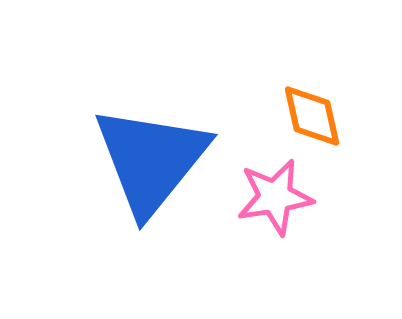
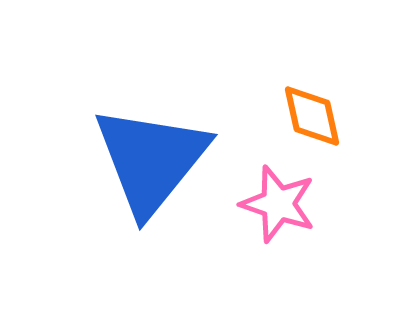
pink star: moved 3 px right, 7 px down; rotated 28 degrees clockwise
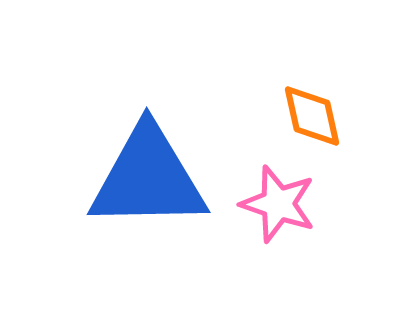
blue triangle: moved 3 px left, 18 px down; rotated 50 degrees clockwise
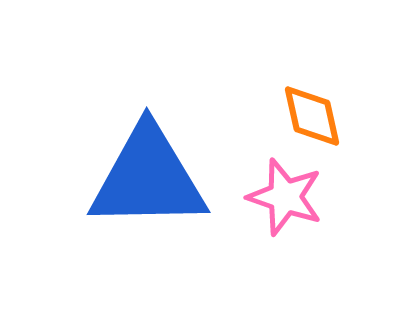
pink star: moved 7 px right, 7 px up
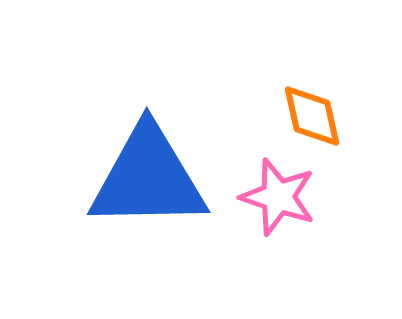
pink star: moved 7 px left
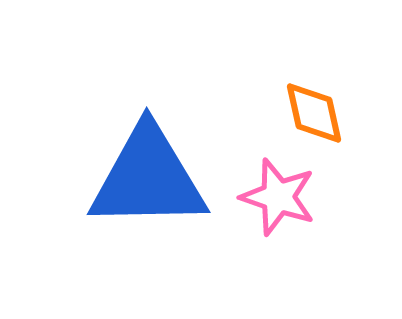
orange diamond: moved 2 px right, 3 px up
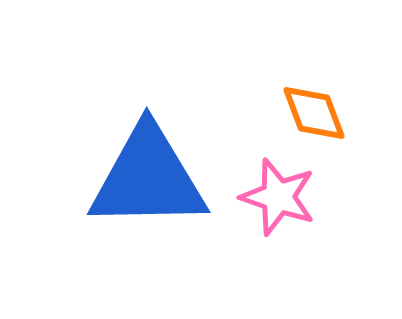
orange diamond: rotated 8 degrees counterclockwise
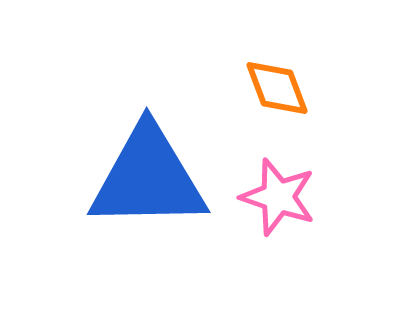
orange diamond: moved 37 px left, 25 px up
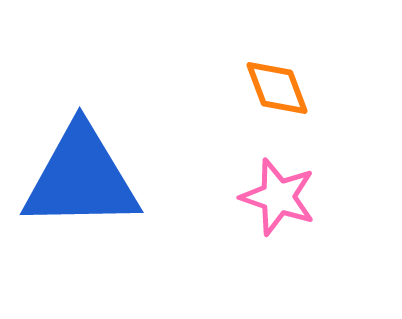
blue triangle: moved 67 px left
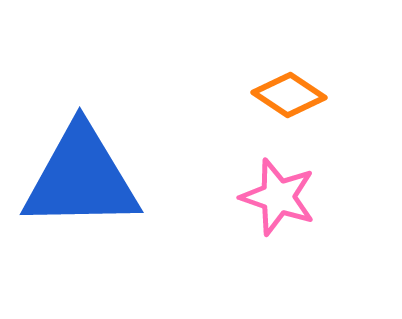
orange diamond: moved 12 px right, 7 px down; rotated 36 degrees counterclockwise
